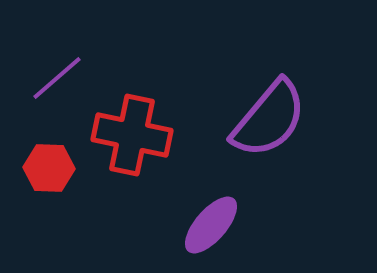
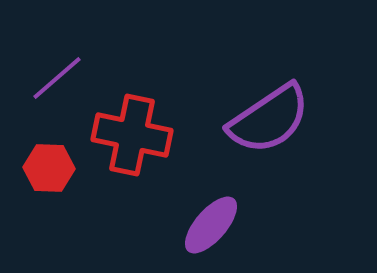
purple semicircle: rotated 16 degrees clockwise
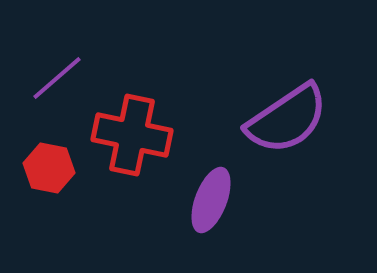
purple semicircle: moved 18 px right
red hexagon: rotated 9 degrees clockwise
purple ellipse: moved 25 px up; rotated 20 degrees counterclockwise
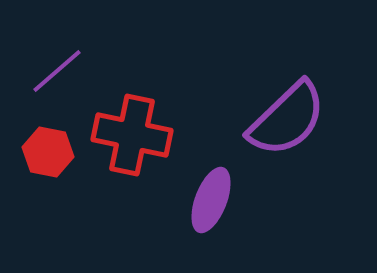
purple line: moved 7 px up
purple semicircle: rotated 10 degrees counterclockwise
red hexagon: moved 1 px left, 16 px up
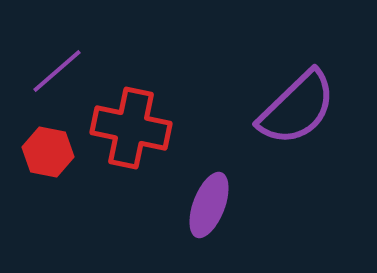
purple semicircle: moved 10 px right, 11 px up
red cross: moved 1 px left, 7 px up
purple ellipse: moved 2 px left, 5 px down
